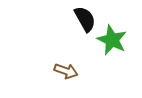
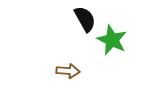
brown arrow: moved 2 px right; rotated 15 degrees counterclockwise
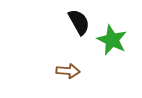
black semicircle: moved 6 px left, 3 px down
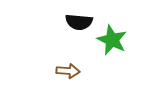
black semicircle: rotated 124 degrees clockwise
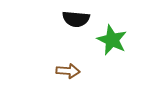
black semicircle: moved 3 px left, 3 px up
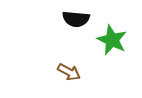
brown arrow: moved 1 px right, 1 px down; rotated 25 degrees clockwise
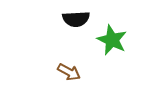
black semicircle: rotated 8 degrees counterclockwise
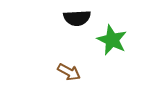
black semicircle: moved 1 px right, 1 px up
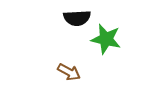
green star: moved 6 px left, 1 px up; rotated 12 degrees counterclockwise
